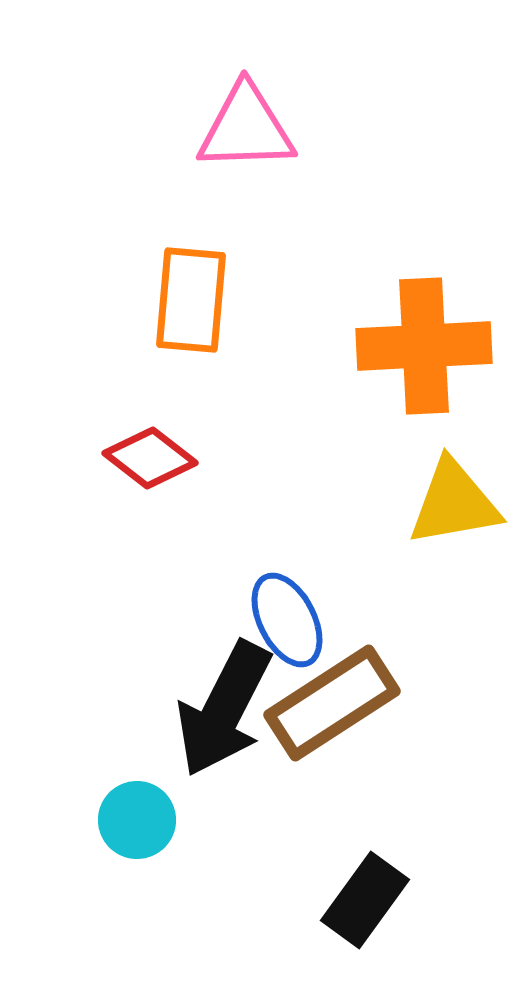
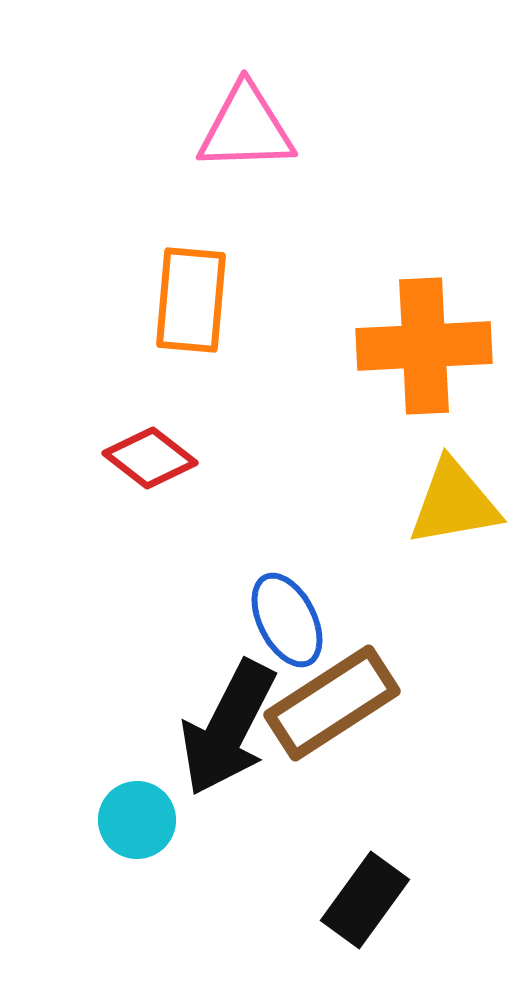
black arrow: moved 4 px right, 19 px down
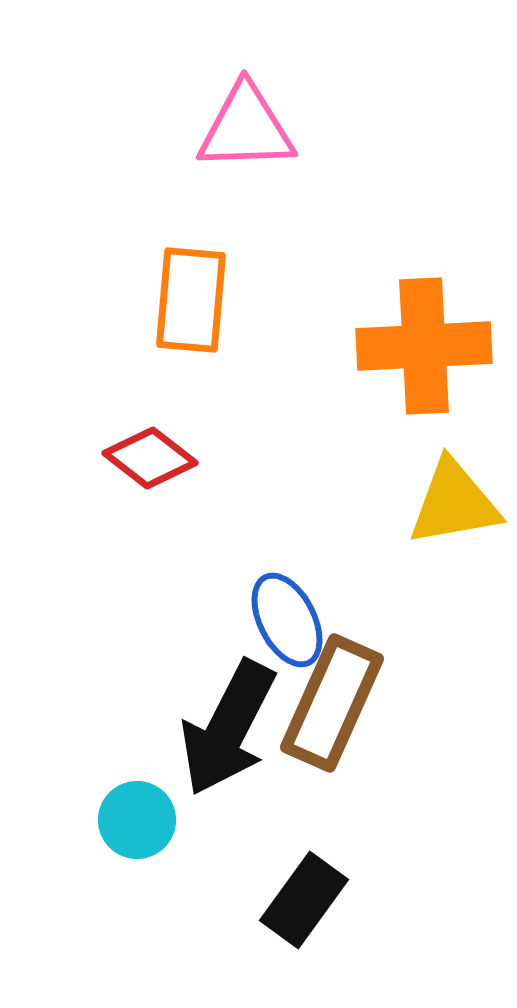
brown rectangle: rotated 33 degrees counterclockwise
black rectangle: moved 61 px left
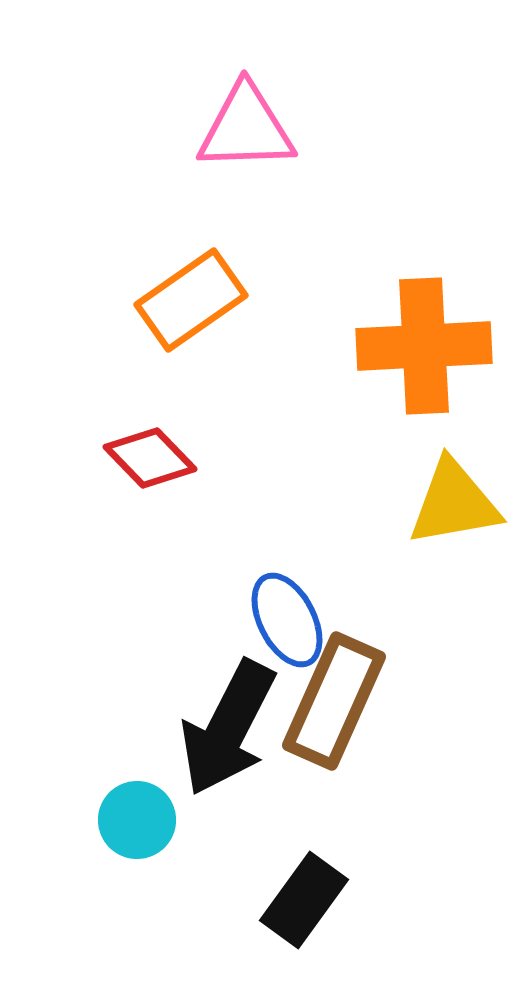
orange rectangle: rotated 50 degrees clockwise
red diamond: rotated 8 degrees clockwise
brown rectangle: moved 2 px right, 2 px up
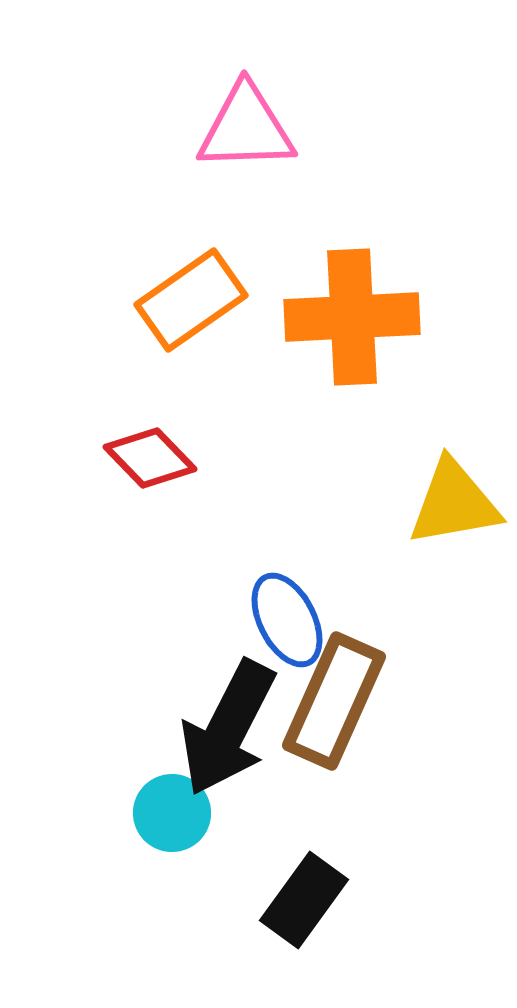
orange cross: moved 72 px left, 29 px up
cyan circle: moved 35 px right, 7 px up
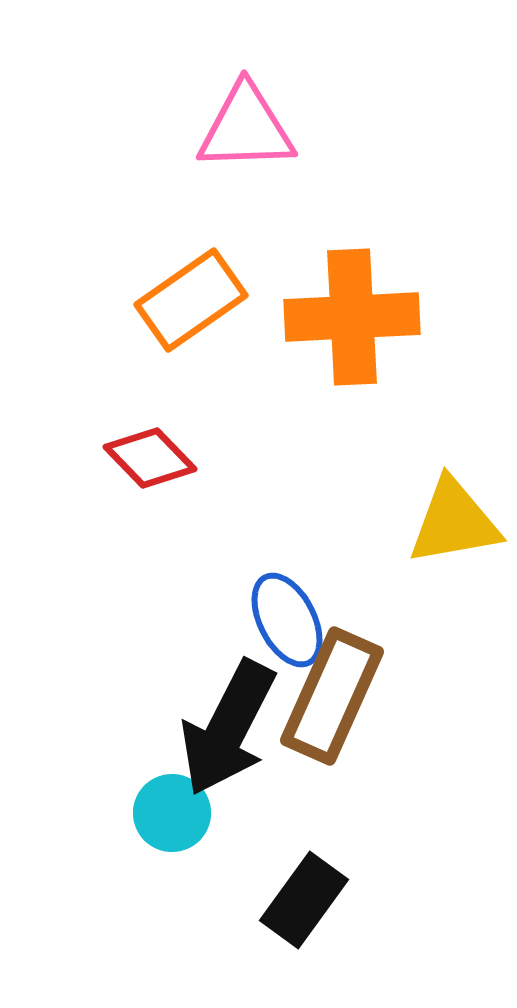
yellow triangle: moved 19 px down
brown rectangle: moved 2 px left, 5 px up
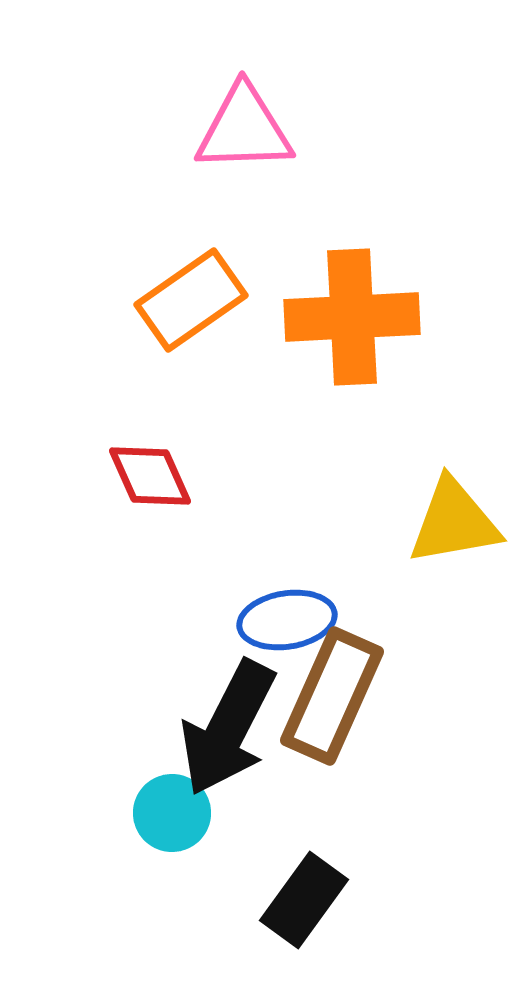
pink triangle: moved 2 px left, 1 px down
red diamond: moved 18 px down; rotated 20 degrees clockwise
blue ellipse: rotated 72 degrees counterclockwise
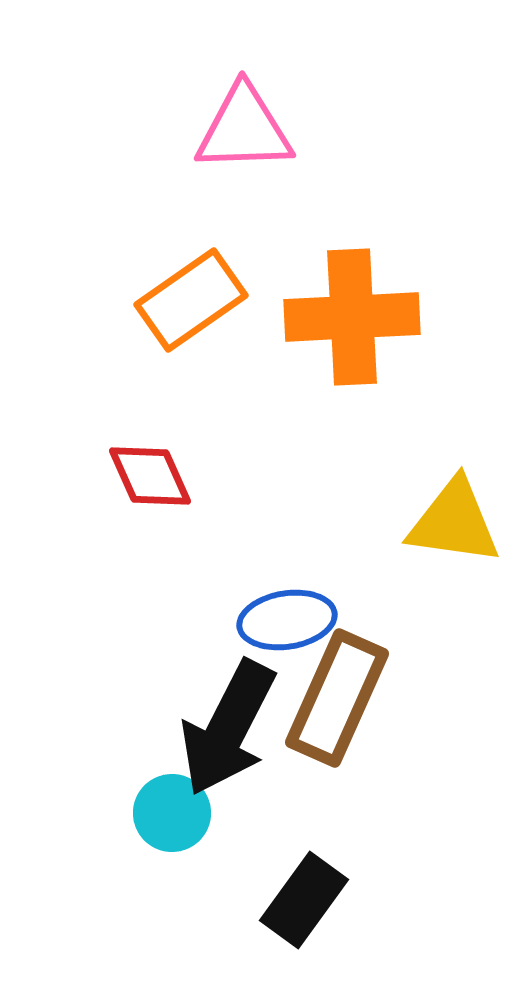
yellow triangle: rotated 18 degrees clockwise
brown rectangle: moved 5 px right, 2 px down
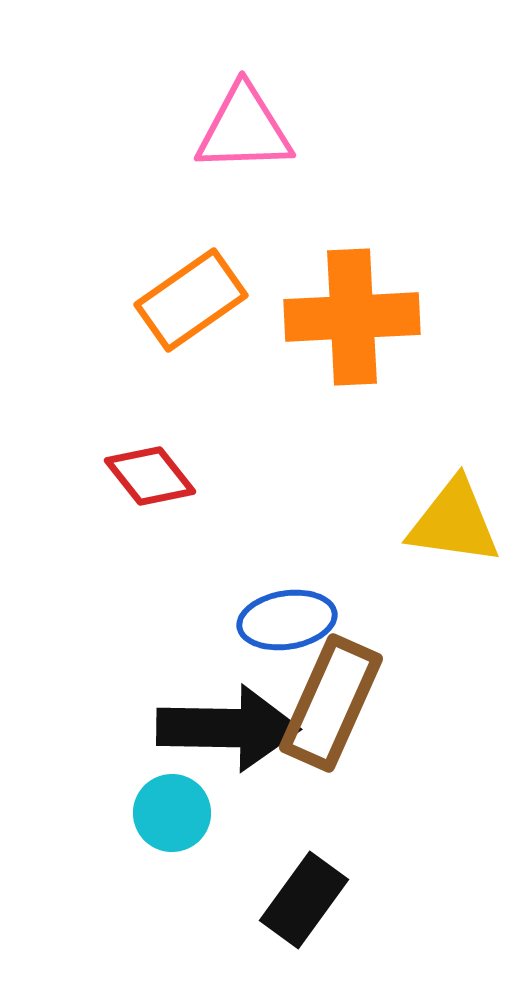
red diamond: rotated 14 degrees counterclockwise
brown rectangle: moved 6 px left, 5 px down
black arrow: rotated 116 degrees counterclockwise
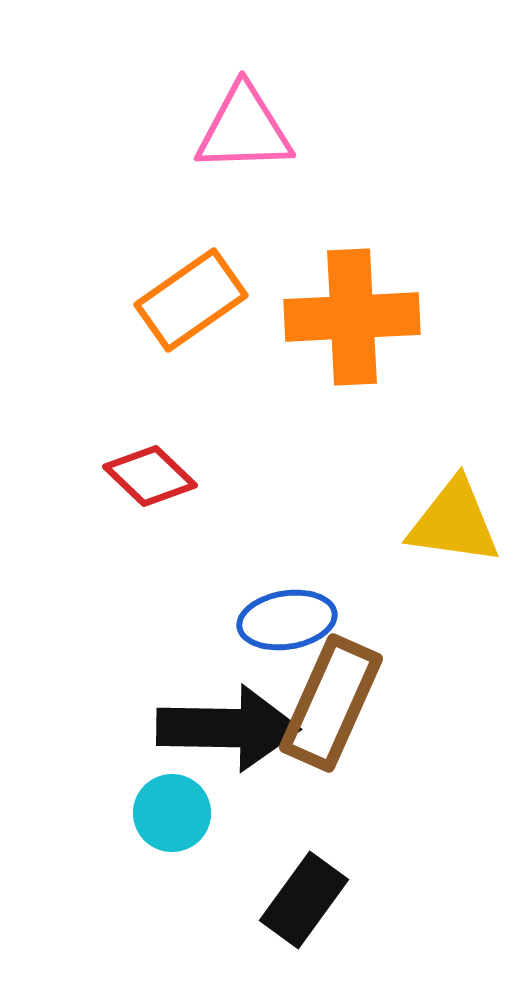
red diamond: rotated 8 degrees counterclockwise
